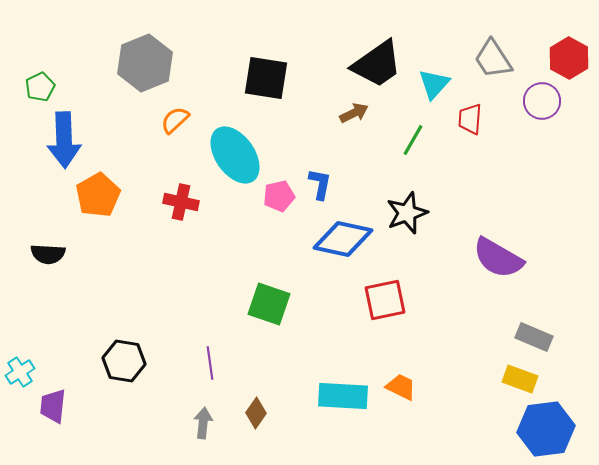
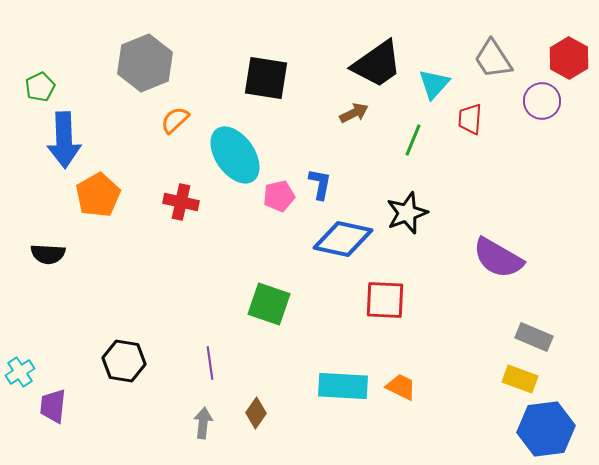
green line: rotated 8 degrees counterclockwise
red square: rotated 15 degrees clockwise
cyan rectangle: moved 10 px up
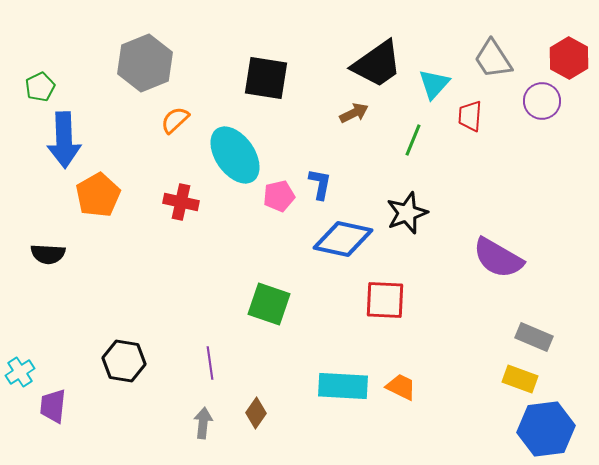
red trapezoid: moved 3 px up
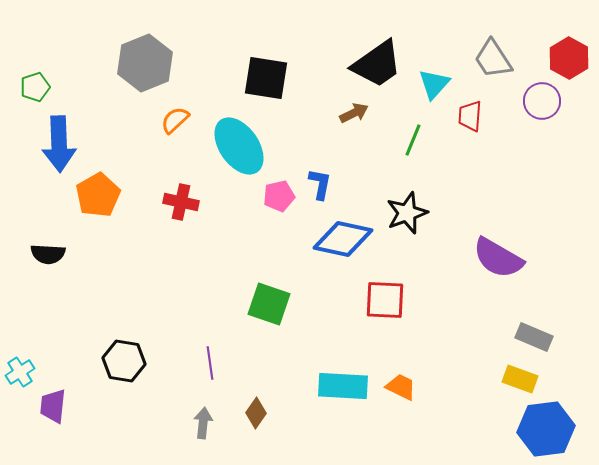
green pentagon: moved 5 px left; rotated 8 degrees clockwise
blue arrow: moved 5 px left, 4 px down
cyan ellipse: moved 4 px right, 9 px up
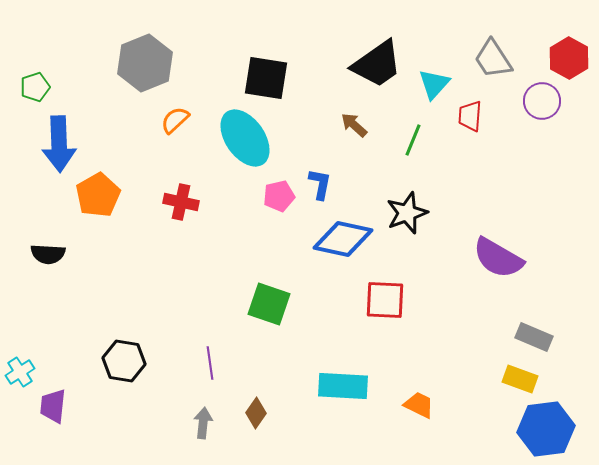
brown arrow: moved 12 px down; rotated 112 degrees counterclockwise
cyan ellipse: moved 6 px right, 8 px up
orange trapezoid: moved 18 px right, 18 px down
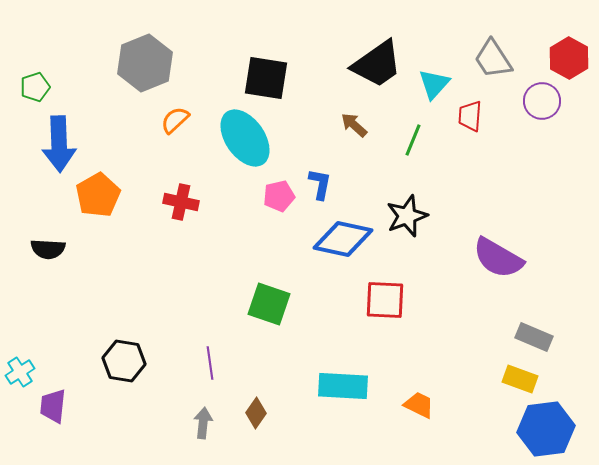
black star: moved 3 px down
black semicircle: moved 5 px up
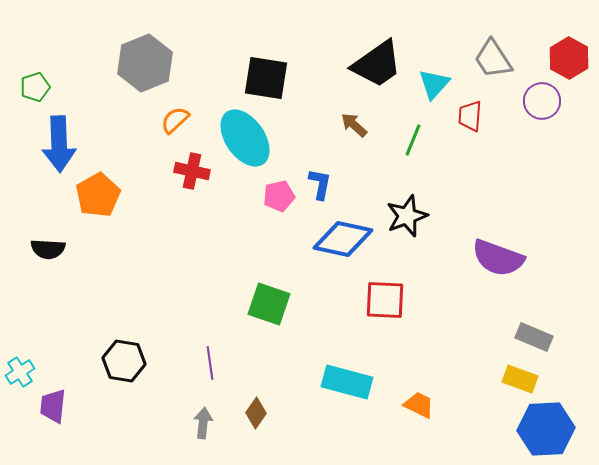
red cross: moved 11 px right, 31 px up
purple semicircle: rotated 10 degrees counterclockwise
cyan rectangle: moved 4 px right, 4 px up; rotated 12 degrees clockwise
blue hexagon: rotated 4 degrees clockwise
